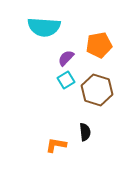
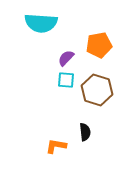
cyan semicircle: moved 3 px left, 4 px up
cyan square: rotated 36 degrees clockwise
orange L-shape: moved 1 px down
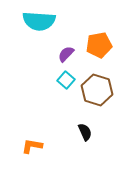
cyan semicircle: moved 2 px left, 2 px up
purple semicircle: moved 4 px up
cyan square: rotated 36 degrees clockwise
black semicircle: rotated 18 degrees counterclockwise
orange L-shape: moved 24 px left
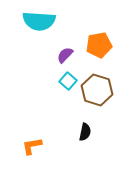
purple semicircle: moved 1 px left, 1 px down
cyan square: moved 2 px right, 1 px down
black semicircle: rotated 36 degrees clockwise
orange L-shape: rotated 20 degrees counterclockwise
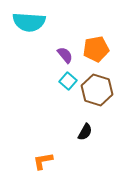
cyan semicircle: moved 10 px left, 1 px down
orange pentagon: moved 3 px left, 4 px down
purple semicircle: rotated 96 degrees clockwise
black semicircle: rotated 18 degrees clockwise
orange L-shape: moved 11 px right, 15 px down
